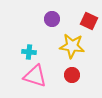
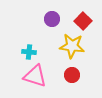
red square: moved 6 px left; rotated 18 degrees clockwise
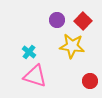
purple circle: moved 5 px right, 1 px down
cyan cross: rotated 32 degrees clockwise
red circle: moved 18 px right, 6 px down
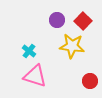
cyan cross: moved 1 px up
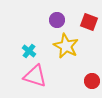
red square: moved 6 px right, 1 px down; rotated 24 degrees counterclockwise
yellow star: moved 6 px left; rotated 20 degrees clockwise
red circle: moved 2 px right
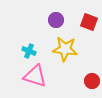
purple circle: moved 1 px left
yellow star: moved 1 px left, 3 px down; rotated 20 degrees counterclockwise
cyan cross: rotated 16 degrees counterclockwise
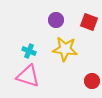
pink triangle: moved 7 px left
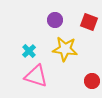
purple circle: moved 1 px left
cyan cross: rotated 24 degrees clockwise
pink triangle: moved 8 px right
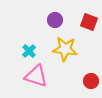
red circle: moved 1 px left
